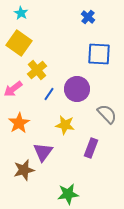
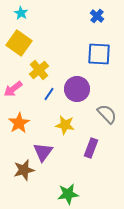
blue cross: moved 9 px right, 1 px up
yellow cross: moved 2 px right
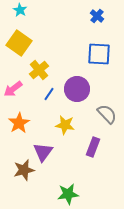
cyan star: moved 1 px left, 3 px up
purple rectangle: moved 2 px right, 1 px up
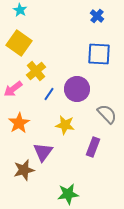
yellow cross: moved 3 px left, 1 px down
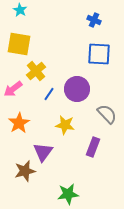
blue cross: moved 3 px left, 4 px down; rotated 16 degrees counterclockwise
yellow square: moved 1 px down; rotated 25 degrees counterclockwise
brown star: moved 1 px right, 1 px down
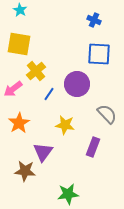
purple circle: moved 5 px up
brown star: rotated 20 degrees clockwise
